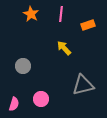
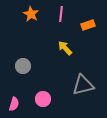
yellow arrow: moved 1 px right
pink circle: moved 2 px right
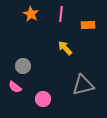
orange rectangle: rotated 16 degrees clockwise
pink semicircle: moved 1 px right, 17 px up; rotated 112 degrees clockwise
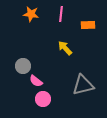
orange star: rotated 21 degrees counterclockwise
pink semicircle: moved 21 px right, 6 px up
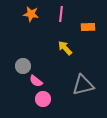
orange rectangle: moved 2 px down
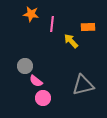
pink line: moved 9 px left, 10 px down
yellow arrow: moved 6 px right, 7 px up
gray circle: moved 2 px right
pink circle: moved 1 px up
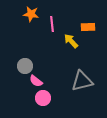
pink line: rotated 14 degrees counterclockwise
gray triangle: moved 1 px left, 4 px up
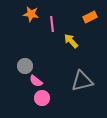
orange rectangle: moved 2 px right, 10 px up; rotated 24 degrees counterclockwise
pink circle: moved 1 px left
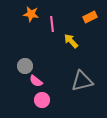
pink circle: moved 2 px down
